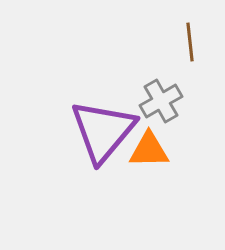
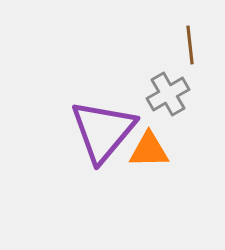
brown line: moved 3 px down
gray cross: moved 7 px right, 7 px up
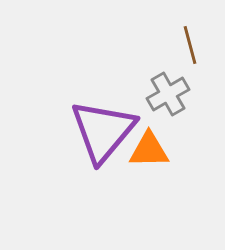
brown line: rotated 9 degrees counterclockwise
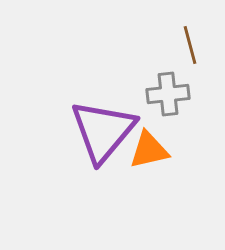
gray cross: rotated 24 degrees clockwise
orange triangle: rotated 12 degrees counterclockwise
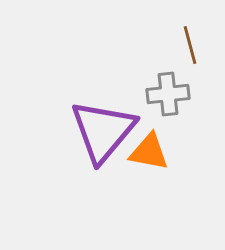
orange triangle: moved 2 px down; rotated 24 degrees clockwise
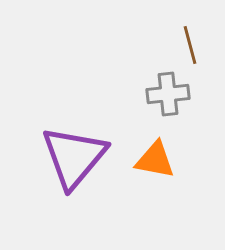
purple triangle: moved 29 px left, 26 px down
orange triangle: moved 6 px right, 8 px down
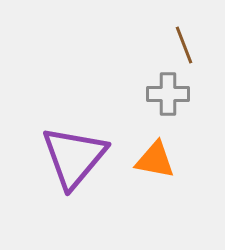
brown line: moved 6 px left; rotated 6 degrees counterclockwise
gray cross: rotated 6 degrees clockwise
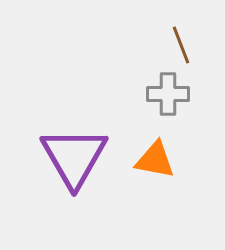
brown line: moved 3 px left
purple triangle: rotated 10 degrees counterclockwise
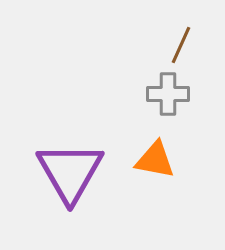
brown line: rotated 45 degrees clockwise
purple triangle: moved 4 px left, 15 px down
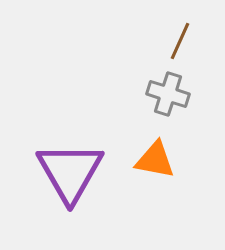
brown line: moved 1 px left, 4 px up
gray cross: rotated 18 degrees clockwise
